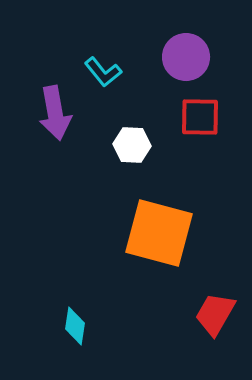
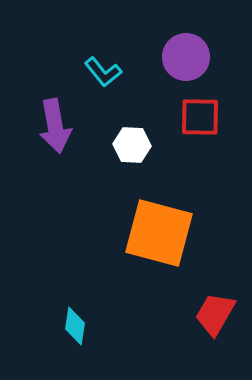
purple arrow: moved 13 px down
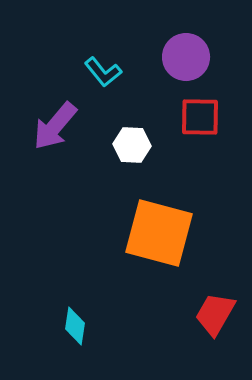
purple arrow: rotated 50 degrees clockwise
